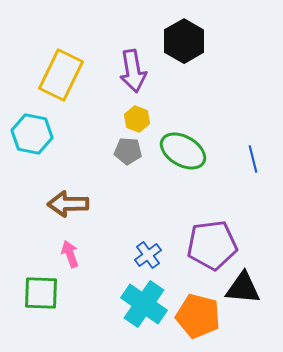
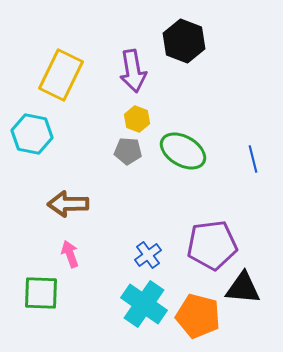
black hexagon: rotated 9 degrees counterclockwise
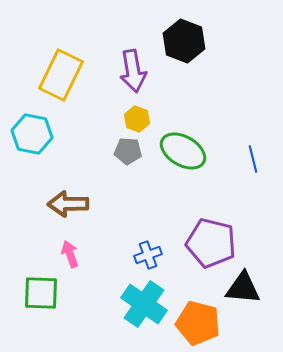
purple pentagon: moved 1 px left, 2 px up; rotated 21 degrees clockwise
blue cross: rotated 16 degrees clockwise
orange pentagon: moved 7 px down
